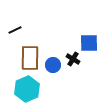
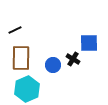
brown rectangle: moved 9 px left
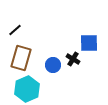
black line: rotated 16 degrees counterclockwise
brown rectangle: rotated 15 degrees clockwise
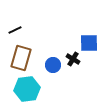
black line: rotated 16 degrees clockwise
cyan hexagon: rotated 15 degrees clockwise
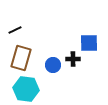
black cross: rotated 32 degrees counterclockwise
cyan hexagon: moved 1 px left; rotated 15 degrees clockwise
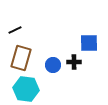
black cross: moved 1 px right, 3 px down
